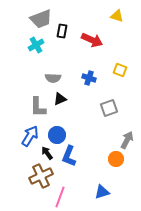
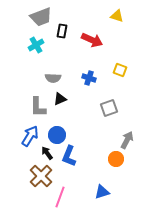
gray trapezoid: moved 2 px up
brown cross: rotated 20 degrees counterclockwise
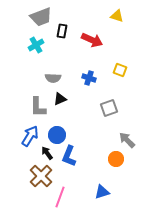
gray arrow: rotated 72 degrees counterclockwise
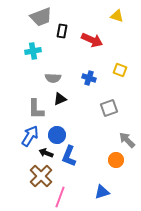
cyan cross: moved 3 px left, 6 px down; rotated 21 degrees clockwise
gray L-shape: moved 2 px left, 2 px down
black arrow: moved 1 px left; rotated 32 degrees counterclockwise
orange circle: moved 1 px down
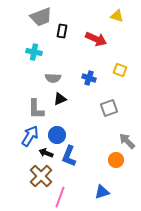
red arrow: moved 4 px right, 1 px up
cyan cross: moved 1 px right, 1 px down; rotated 21 degrees clockwise
gray arrow: moved 1 px down
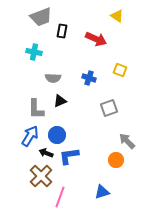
yellow triangle: rotated 16 degrees clockwise
black triangle: moved 2 px down
blue L-shape: rotated 60 degrees clockwise
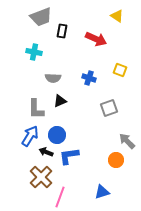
black arrow: moved 1 px up
brown cross: moved 1 px down
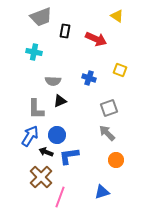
black rectangle: moved 3 px right
gray semicircle: moved 3 px down
gray arrow: moved 20 px left, 8 px up
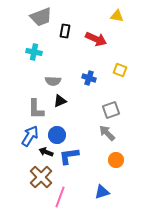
yellow triangle: rotated 24 degrees counterclockwise
gray square: moved 2 px right, 2 px down
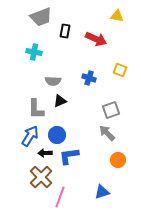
black arrow: moved 1 px left, 1 px down; rotated 24 degrees counterclockwise
orange circle: moved 2 px right
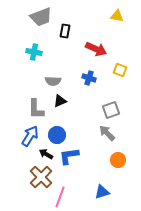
red arrow: moved 10 px down
black arrow: moved 1 px right, 1 px down; rotated 32 degrees clockwise
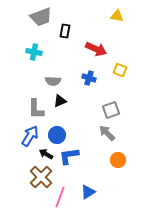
blue triangle: moved 14 px left; rotated 14 degrees counterclockwise
